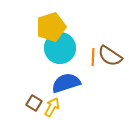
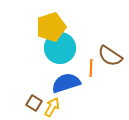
orange line: moved 2 px left, 11 px down
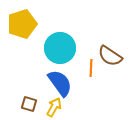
yellow pentagon: moved 29 px left, 3 px up
blue semicircle: moved 6 px left; rotated 72 degrees clockwise
brown square: moved 5 px left, 1 px down; rotated 14 degrees counterclockwise
yellow arrow: moved 2 px right
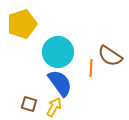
cyan circle: moved 2 px left, 4 px down
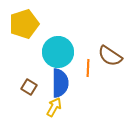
yellow pentagon: moved 2 px right
orange line: moved 3 px left
blue semicircle: rotated 36 degrees clockwise
brown square: moved 17 px up; rotated 14 degrees clockwise
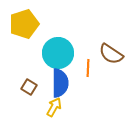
cyan circle: moved 1 px down
brown semicircle: moved 1 px right, 2 px up
